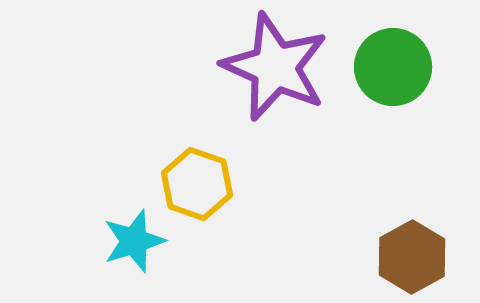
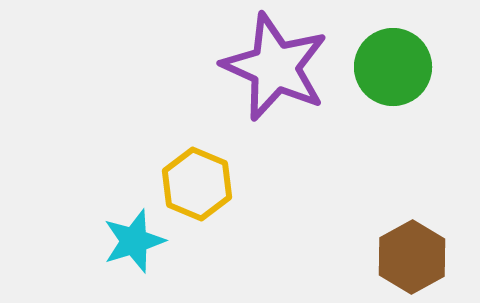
yellow hexagon: rotated 4 degrees clockwise
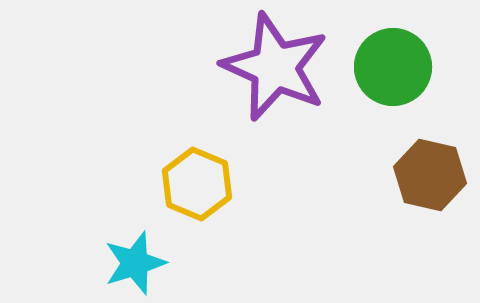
cyan star: moved 1 px right, 22 px down
brown hexagon: moved 18 px right, 82 px up; rotated 18 degrees counterclockwise
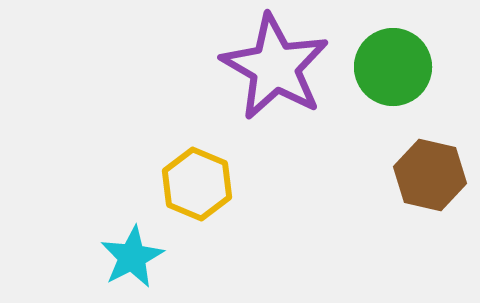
purple star: rotated 6 degrees clockwise
cyan star: moved 3 px left, 6 px up; rotated 10 degrees counterclockwise
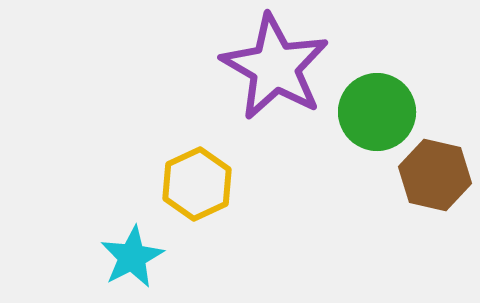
green circle: moved 16 px left, 45 px down
brown hexagon: moved 5 px right
yellow hexagon: rotated 12 degrees clockwise
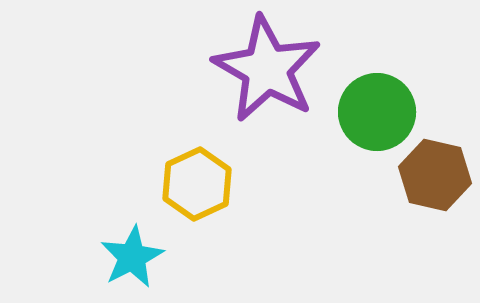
purple star: moved 8 px left, 2 px down
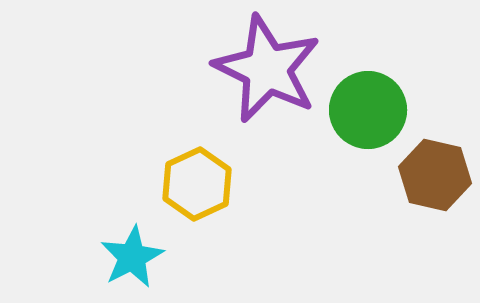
purple star: rotated 4 degrees counterclockwise
green circle: moved 9 px left, 2 px up
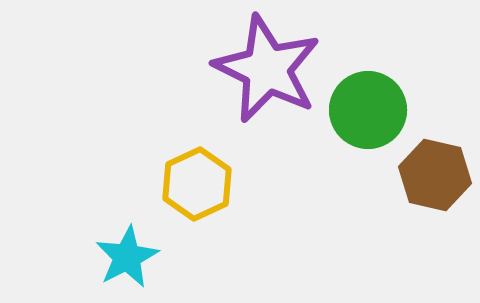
cyan star: moved 5 px left
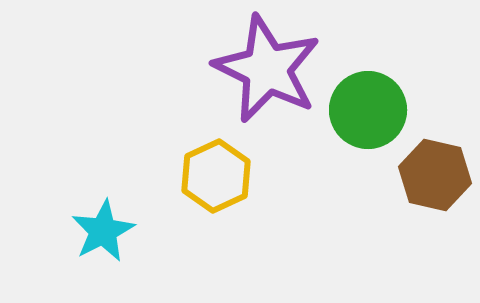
yellow hexagon: moved 19 px right, 8 px up
cyan star: moved 24 px left, 26 px up
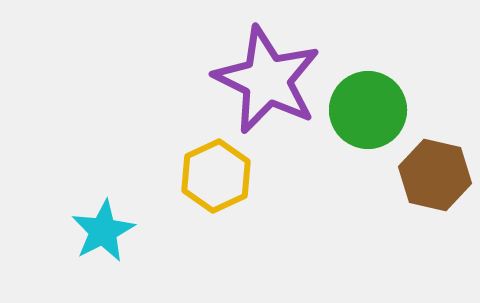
purple star: moved 11 px down
